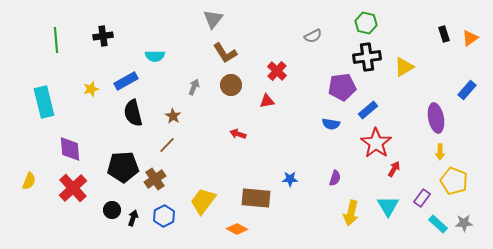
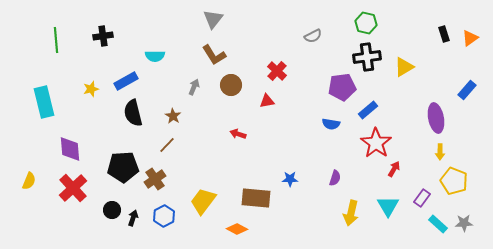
brown L-shape at (225, 53): moved 11 px left, 2 px down
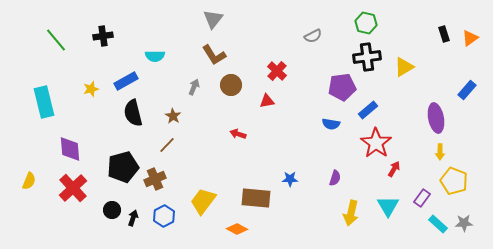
green line at (56, 40): rotated 35 degrees counterclockwise
black pentagon at (123, 167): rotated 12 degrees counterclockwise
brown cross at (155, 179): rotated 10 degrees clockwise
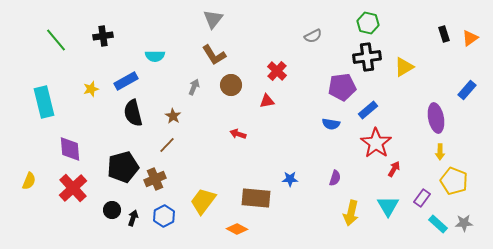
green hexagon at (366, 23): moved 2 px right
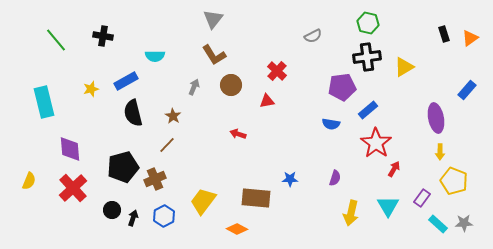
black cross at (103, 36): rotated 18 degrees clockwise
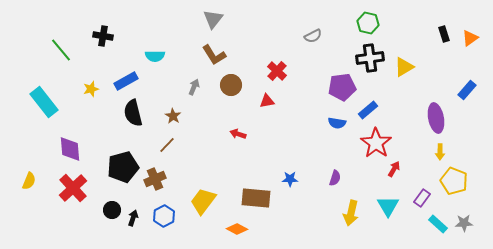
green line at (56, 40): moved 5 px right, 10 px down
black cross at (367, 57): moved 3 px right, 1 px down
cyan rectangle at (44, 102): rotated 24 degrees counterclockwise
blue semicircle at (331, 124): moved 6 px right, 1 px up
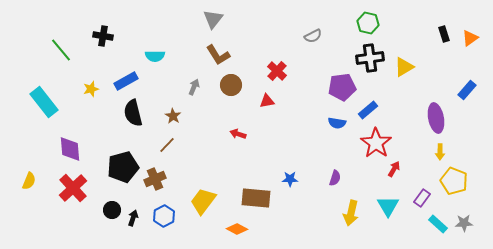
brown L-shape at (214, 55): moved 4 px right
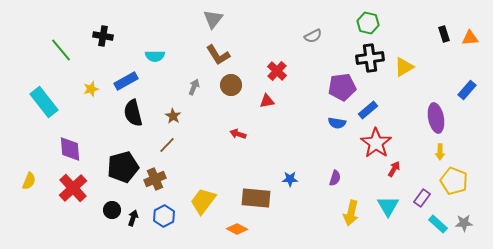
orange triangle at (470, 38): rotated 30 degrees clockwise
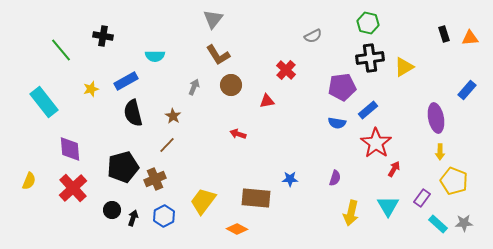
red cross at (277, 71): moved 9 px right, 1 px up
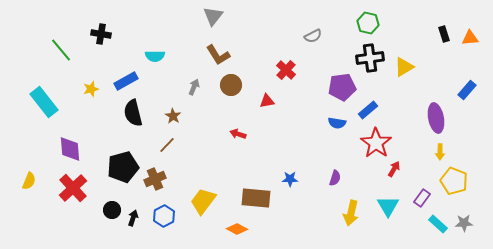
gray triangle at (213, 19): moved 3 px up
black cross at (103, 36): moved 2 px left, 2 px up
